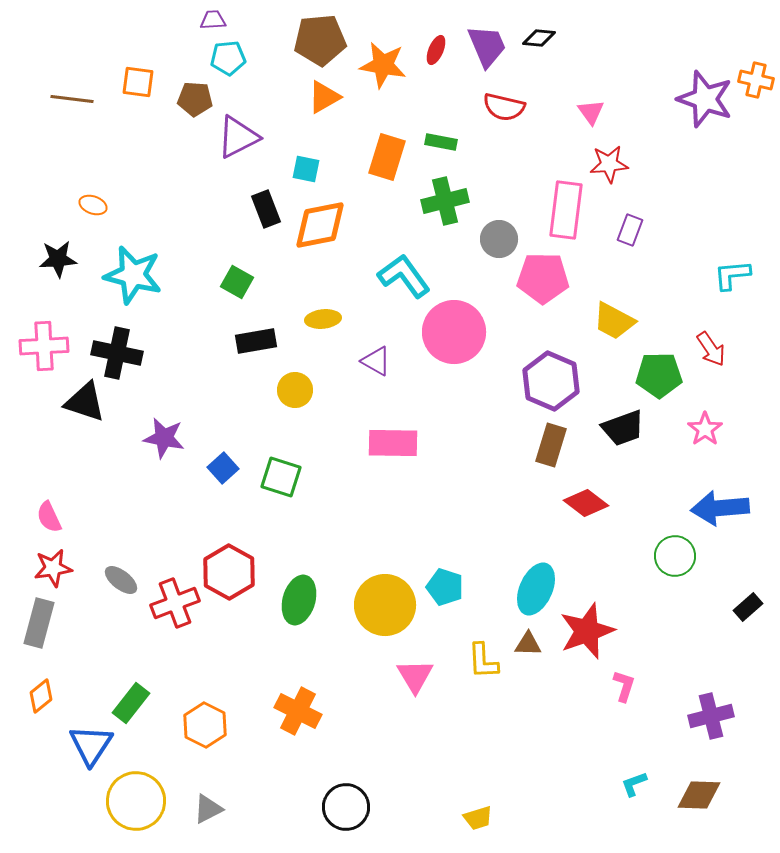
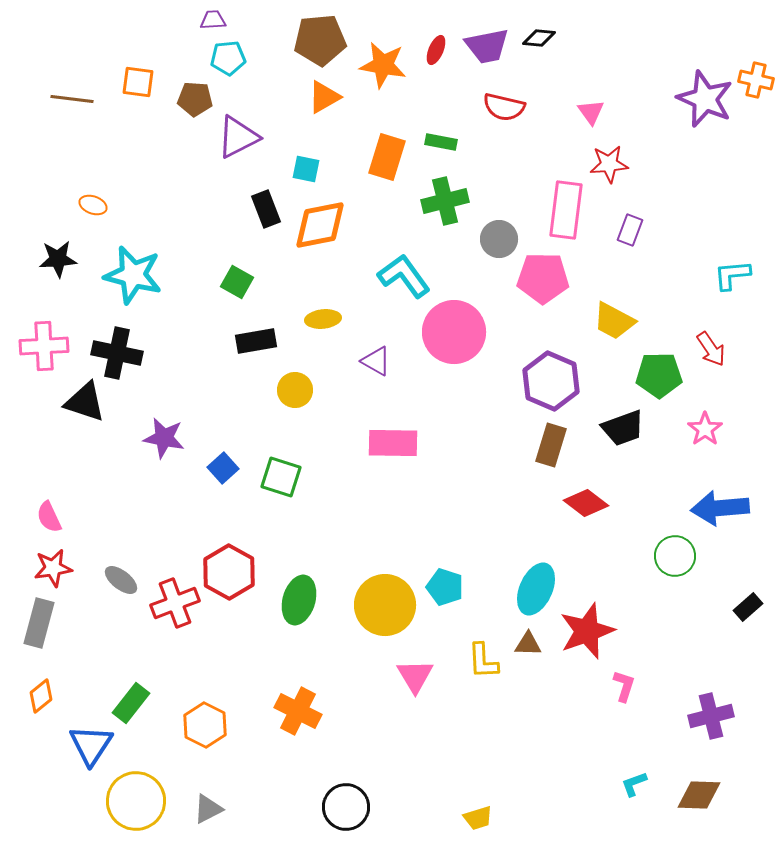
purple trapezoid at (487, 46): rotated 102 degrees clockwise
purple star at (705, 99): rotated 4 degrees clockwise
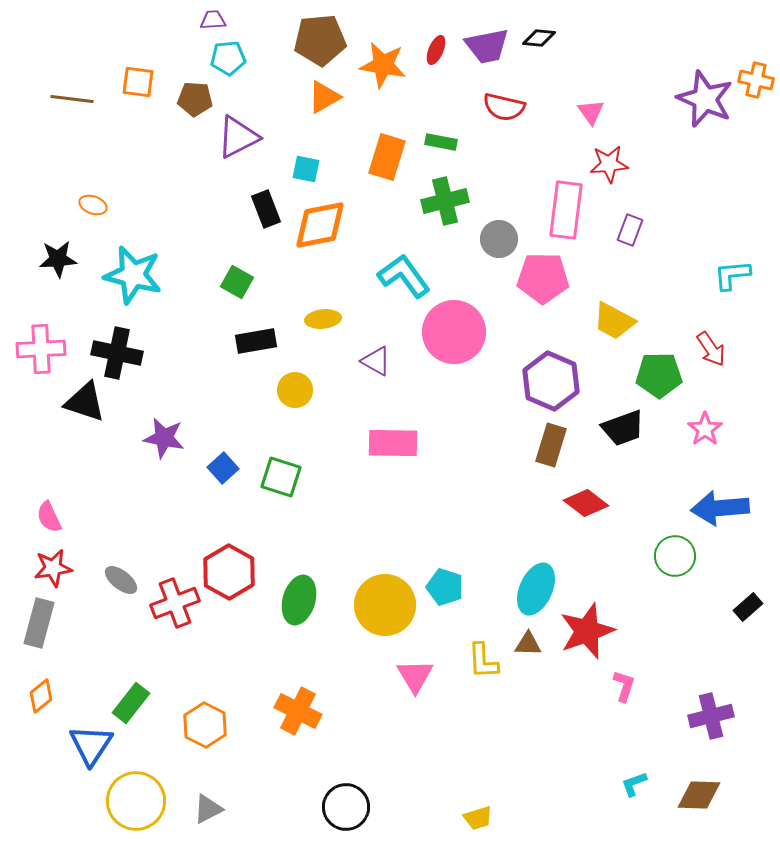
pink cross at (44, 346): moved 3 px left, 3 px down
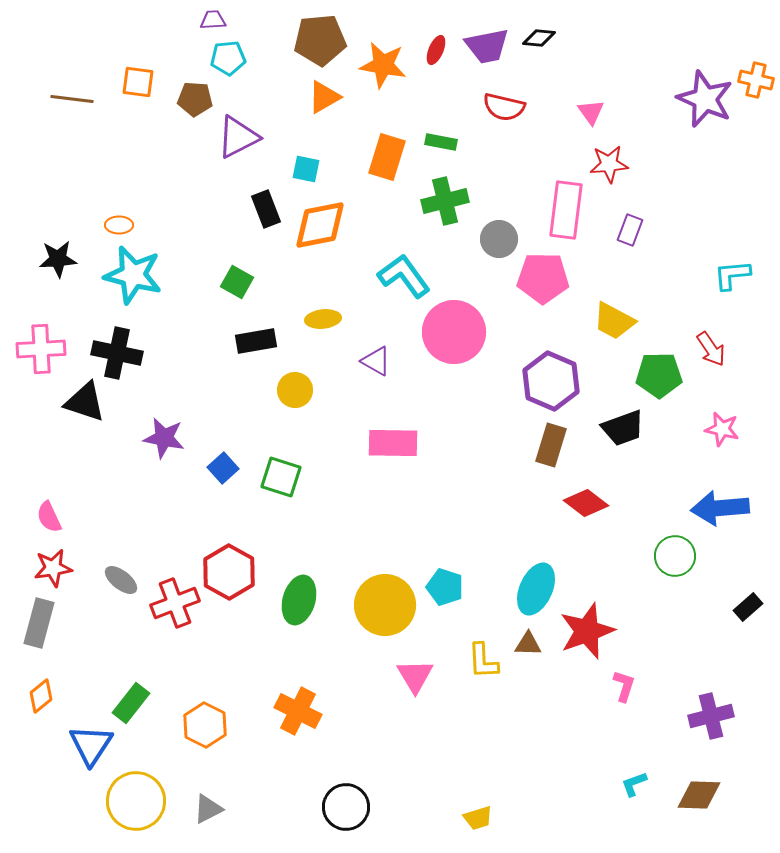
orange ellipse at (93, 205): moved 26 px right, 20 px down; rotated 20 degrees counterclockwise
pink star at (705, 429): moved 17 px right; rotated 24 degrees counterclockwise
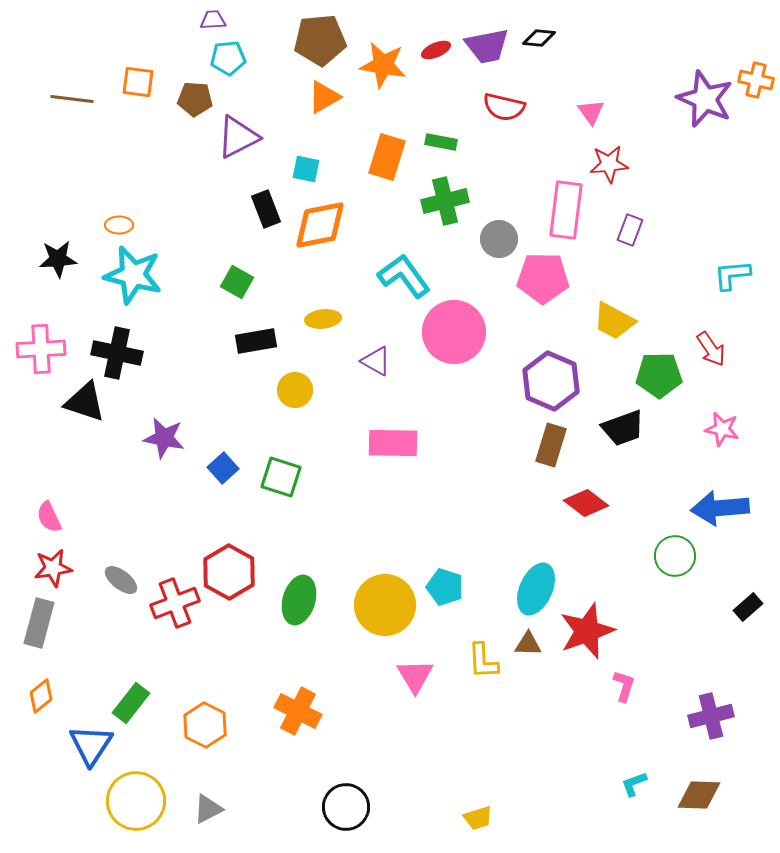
red ellipse at (436, 50): rotated 44 degrees clockwise
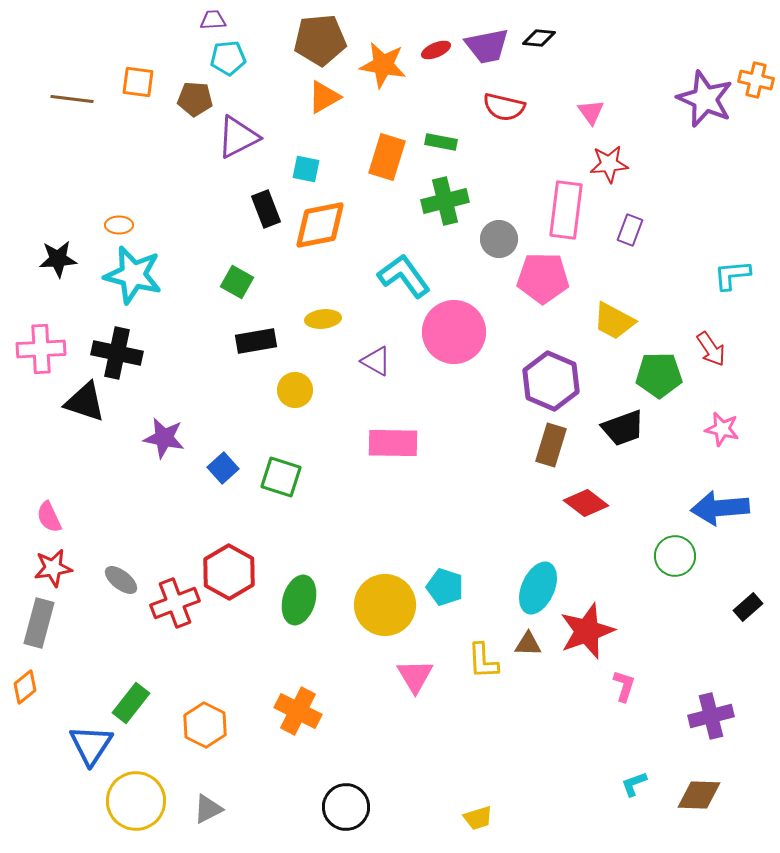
cyan ellipse at (536, 589): moved 2 px right, 1 px up
orange diamond at (41, 696): moved 16 px left, 9 px up
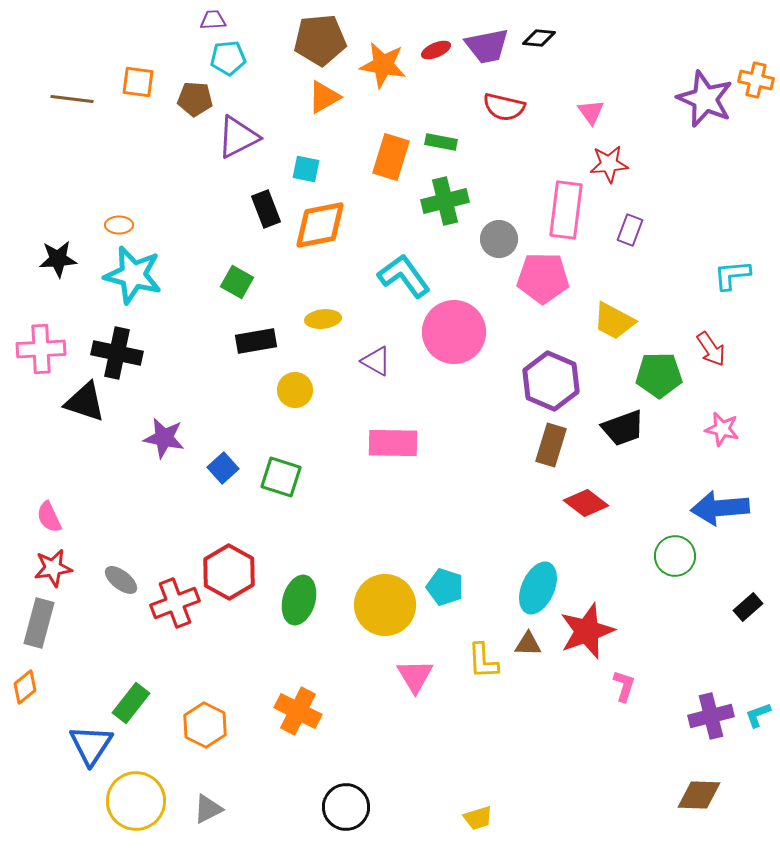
orange rectangle at (387, 157): moved 4 px right
cyan L-shape at (634, 784): moved 124 px right, 69 px up
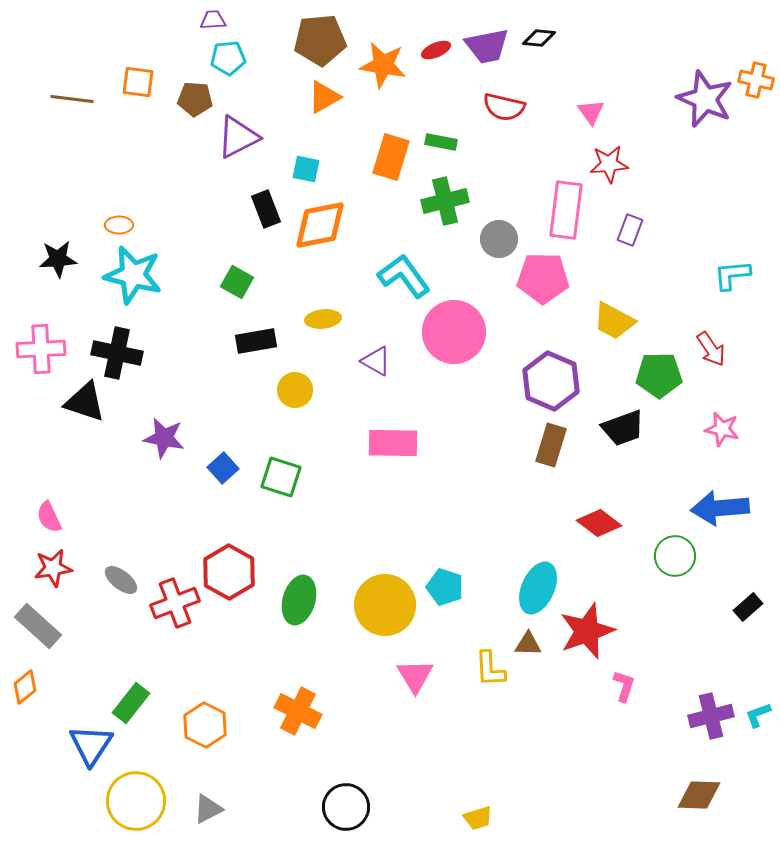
red diamond at (586, 503): moved 13 px right, 20 px down
gray rectangle at (39, 623): moved 1 px left, 3 px down; rotated 63 degrees counterclockwise
yellow L-shape at (483, 661): moved 7 px right, 8 px down
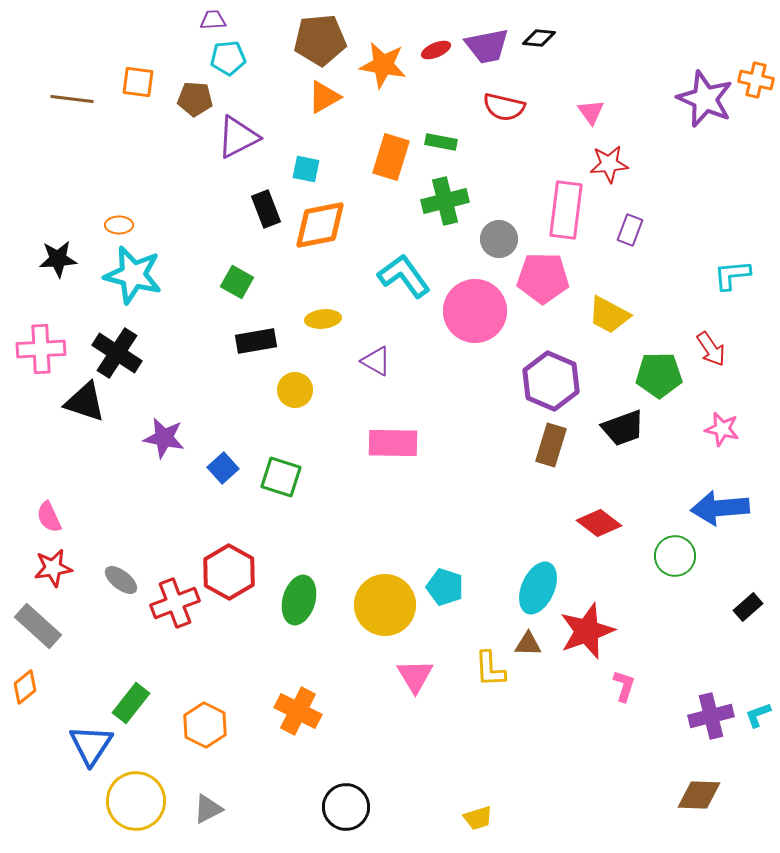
yellow trapezoid at (614, 321): moved 5 px left, 6 px up
pink circle at (454, 332): moved 21 px right, 21 px up
black cross at (117, 353): rotated 21 degrees clockwise
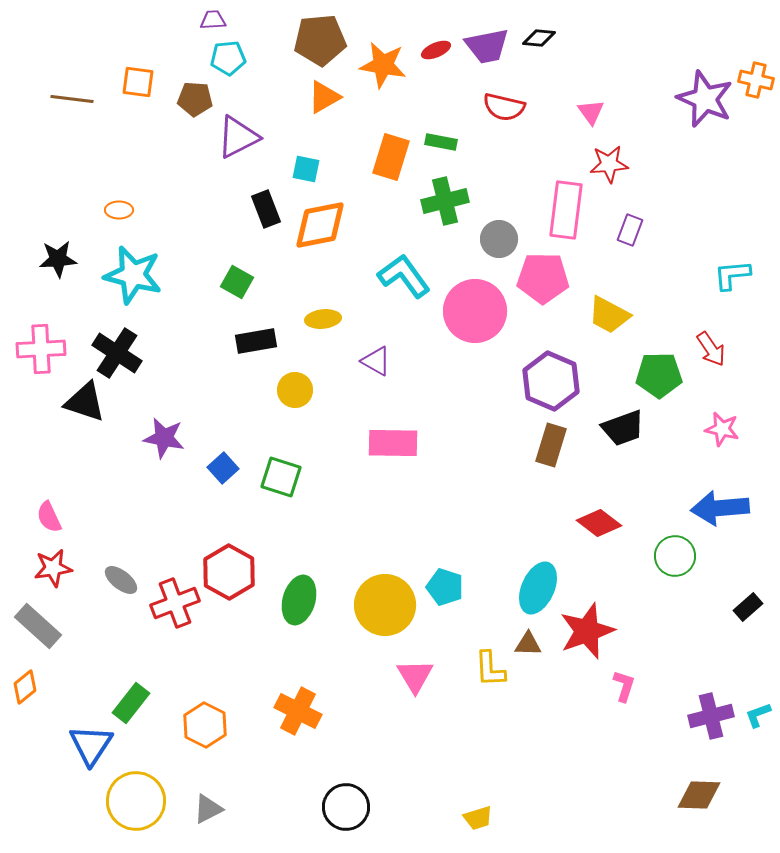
orange ellipse at (119, 225): moved 15 px up
